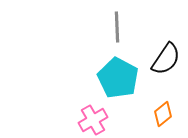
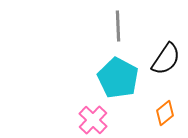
gray line: moved 1 px right, 1 px up
orange diamond: moved 2 px right, 1 px up
pink cross: rotated 16 degrees counterclockwise
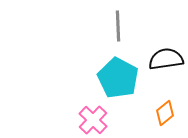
black semicircle: rotated 132 degrees counterclockwise
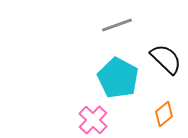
gray line: moved 1 px left, 1 px up; rotated 72 degrees clockwise
black semicircle: rotated 52 degrees clockwise
orange diamond: moved 1 px left, 1 px down
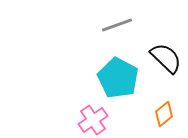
black semicircle: moved 1 px up
pink cross: rotated 12 degrees clockwise
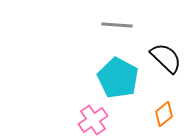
gray line: rotated 24 degrees clockwise
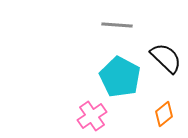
cyan pentagon: moved 2 px right, 1 px up
pink cross: moved 1 px left, 4 px up
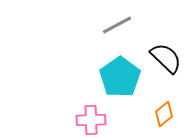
gray line: rotated 32 degrees counterclockwise
cyan pentagon: rotated 9 degrees clockwise
pink cross: moved 1 px left, 4 px down; rotated 32 degrees clockwise
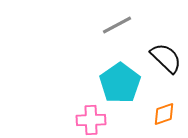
cyan pentagon: moved 6 px down
orange diamond: rotated 20 degrees clockwise
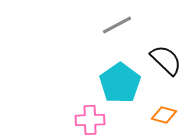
black semicircle: moved 2 px down
orange diamond: moved 1 px down; rotated 35 degrees clockwise
pink cross: moved 1 px left
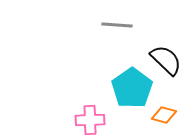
gray line: rotated 32 degrees clockwise
cyan pentagon: moved 12 px right, 5 px down
